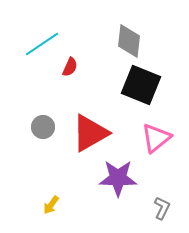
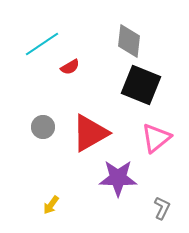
red semicircle: rotated 36 degrees clockwise
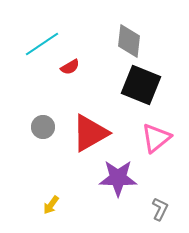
gray L-shape: moved 2 px left, 1 px down
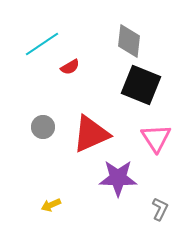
red triangle: moved 1 px right, 1 px down; rotated 6 degrees clockwise
pink triangle: rotated 24 degrees counterclockwise
yellow arrow: rotated 30 degrees clockwise
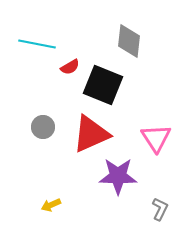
cyan line: moved 5 px left; rotated 45 degrees clockwise
black square: moved 38 px left
purple star: moved 2 px up
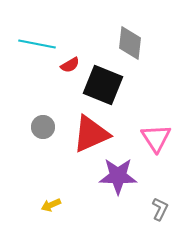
gray diamond: moved 1 px right, 2 px down
red semicircle: moved 2 px up
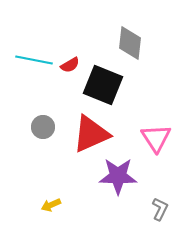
cyan line: moved 3 px left, 16 px down
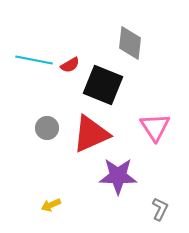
gray circle: moved 4 px right, 1 px down
pink triangle: moved 1 px left, 11 px up
